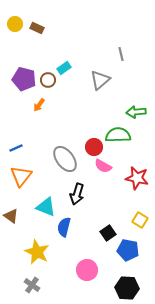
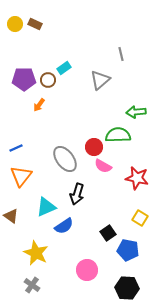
brown rectangle: moved 2 px left, 4 px up
purple pentagon: rotated 15 degrees counterclockwise
cyan triangle: rotated 45 degrees counterclockwise
yellow square: moved 2 px up
blue semicircle: moved 1 px up; rotated 138 degrees counterclockwise
yellow star: moved 1 px left, 1 px down
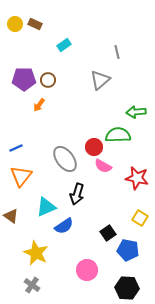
gray line: moved 4 px left, 2 px up
cyan rectangle: moved 23 px up
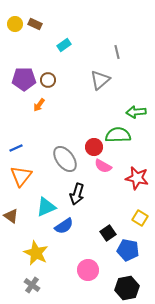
pink circle: moved 1 px right
black hexagon: rotated 15 degrees counterclockwise
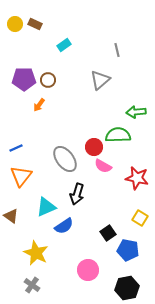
gray line: moved 2 px up
